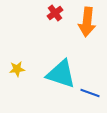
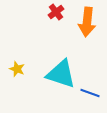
red cross: moved 1 px right, 1 px up
yellow star: rotated 28 degrees clockwise
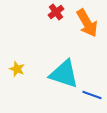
orange arrow: moved 1 px down; rotated 36 degrees counterclockwise
cyan triangle: moved 3 px right
blue line: moved 2 px right, 2 px down
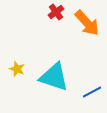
orange arrow: rotated 12 degrees counterclockwise
cyan triangle: moved 10 px left, 3 px down
blue line: moved 3 px up; rotated 48 degrees counterclockwise
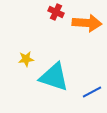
red cross: rotated 28 degrees counterclockwise
orange arrow: rotated 44 degrees counterclockwise
yellow star: moved 9 px right, 10 px up; rotated 28 degrees counterclockwise
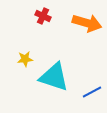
red cross: moved 13 px left, 4 px down
orange arrow: rotated 12 degrees clockwise
yellow star: moved 1 px left
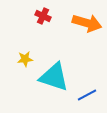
blue line: moved 5 px left, 3 px down
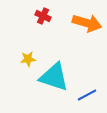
yellow star: moved 3 px right
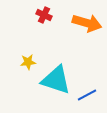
red cross: moved 1 px right, 1 px up
yellow star: moved 3 px down
cyan triangle: moved 2 px right, 3 px down
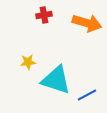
red cross: rotated 35 degrees counterclockwise
